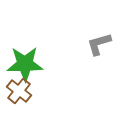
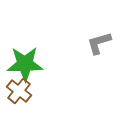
gray L-shape: moved 1 px up
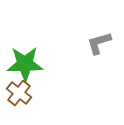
brown cross: moved 2 px down
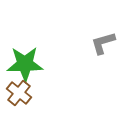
gray L-shape: moved 4 px right
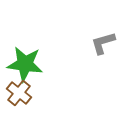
green star: rotated 9 degrees clockwise
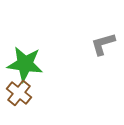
gray L-shape: moved 1 px down
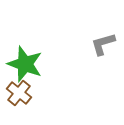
green star: rotated 12 degrees clockwise
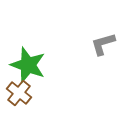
green star: moved 3 px right, 1 px down
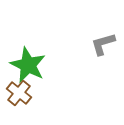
green star: rotated 6 degrees clockwise
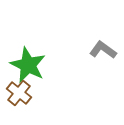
gray L-shape: moved 6 px down; rotated 52 degrees clockwise
